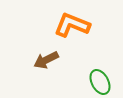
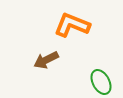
green ellipse: moved 1 px right
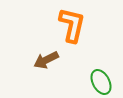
orange L-shape: rotated 81 degrees clockwise
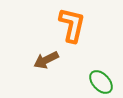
green ellipse: rotated 15 degrees counterclockwise
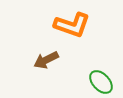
orange L-shape: rotated 96 degrees clockwise
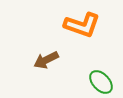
orange L-shape: moved 10 px right
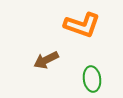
green ellipse: moved 9 px left, 3 px up; rotated 35 degrees clockwise
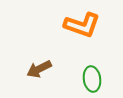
brown arrow: moved 7 px left, 9 px down
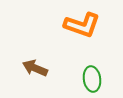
brown arrow: moved 4 px left, 1 px up; rotated 50 degrees clockwise
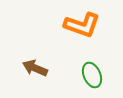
green ellipse: moved 4 px up; rotated 15 degrees counterclockwise
